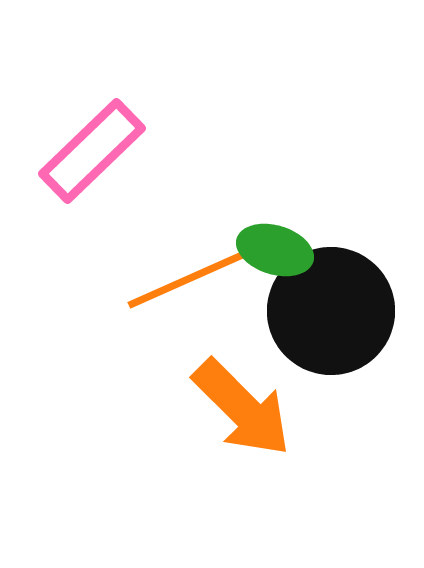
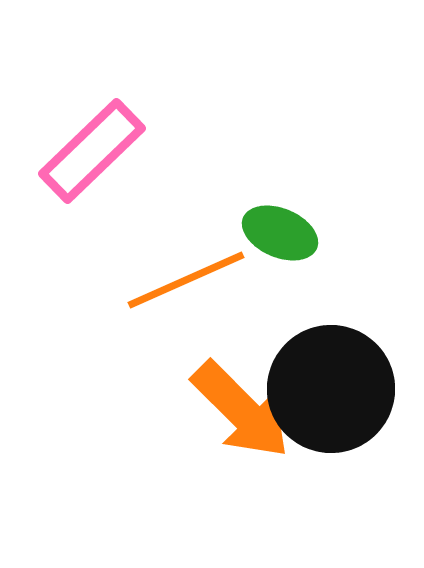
green ellipse: moved 5 px right, 17 px up; rotated 6 degrees clockwise
black circle: moved 78 px down
orange arrow: moved 1 px left, 2 px down
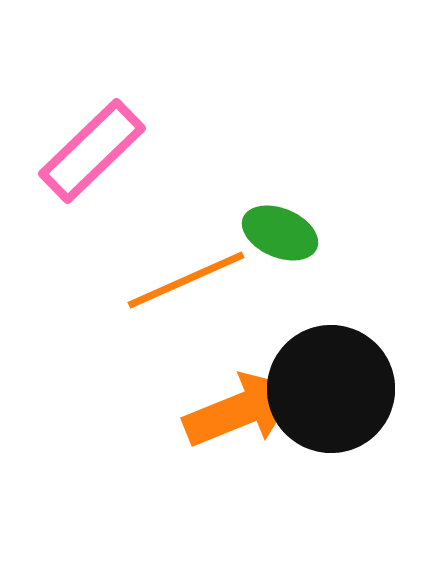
orange arrow: rotated 67 degrees counterclockwise
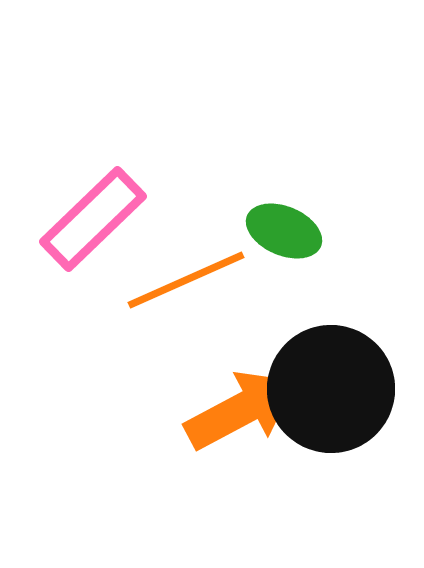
pink rectangle: moved 1 px right, 68 px down
green ellipse: moved 4 px right, 2 px up
orange arrow: rotated 6 degrees counterclockwise
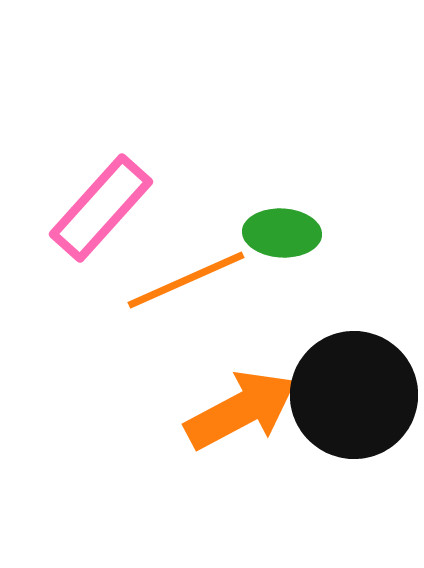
pink rectangle: moved 8 px right, 11 px up; rotated 4 degrees counterclockwise
green ellipse: moved 2 px left, 2 px down; rotated 20 degrees counterclockwise
black circle: moved 23 px right, 6 px down
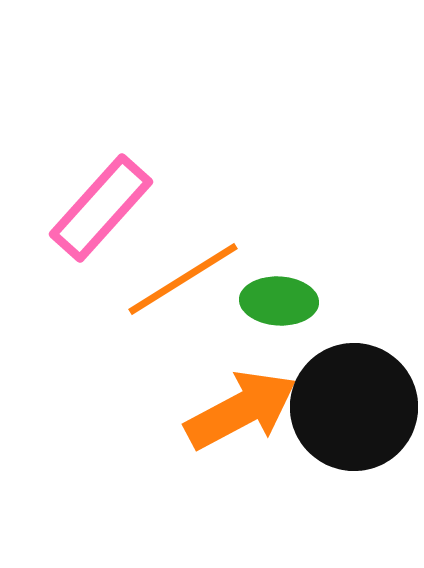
green ellipse: moved 3 px left, 68 px down
orange line: moved 3 px left, 1 px up; rotated 8 degrees counterclockwise
black circle: moved 12 px down
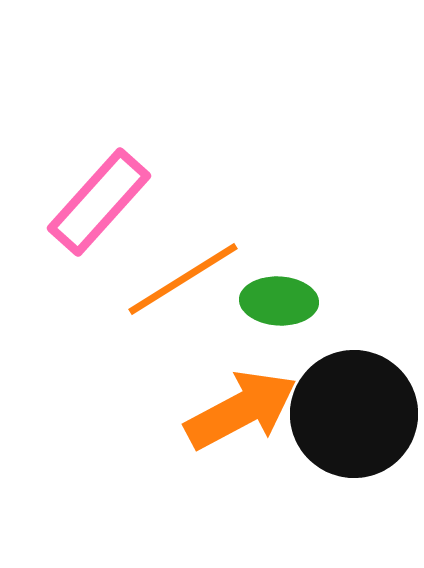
pink rectangle: moved 2 px left, 6 px up
black circle: moved 7 px down
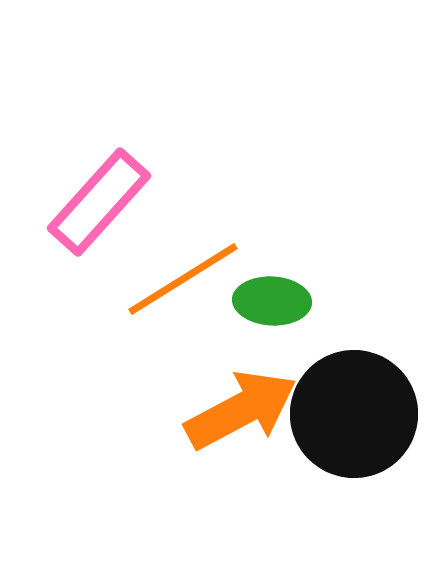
green ellipse: moved 7 px left
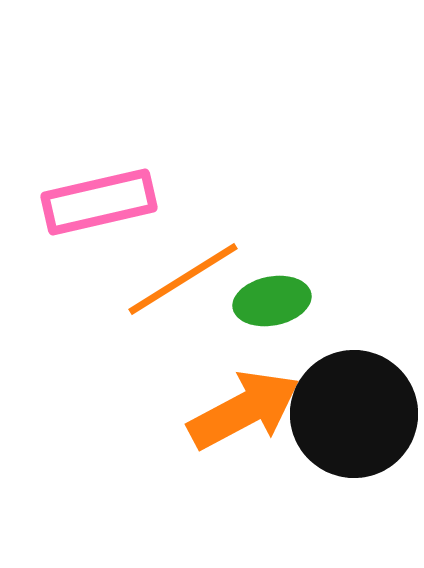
pink rectangle: rotated 35 degrees clockwise
green ellipse: rotated 14 degrees counterclockwise
orange arrow: moved 3 px right
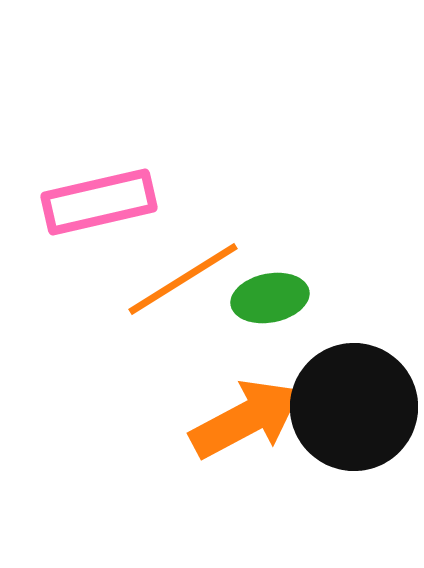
green ellipse: moved 2 px left, 3 px up
orange arrow: moved 2 px right, 9 px down
black circle: moved 7 px up
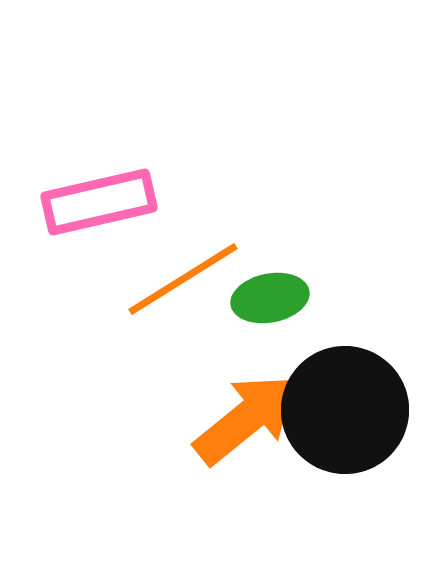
black circle: moved 9 px left, 3 px down
orange arrow: rotated 11 degrees counterclockwise
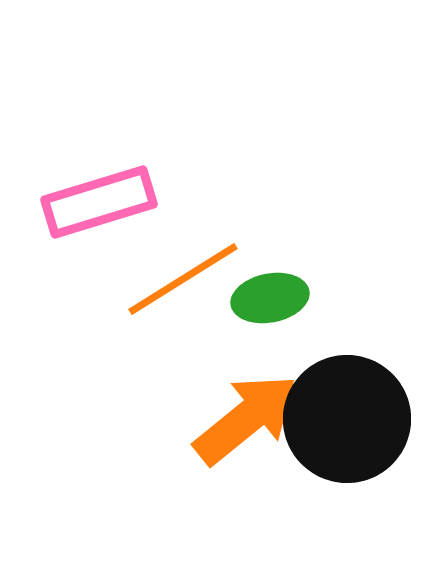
pink rectangle: rotated 4 degrees counterclockwise
black circle: moved 2 px right, 9 px down
